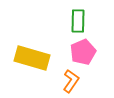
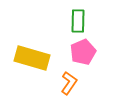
orange L-shape: moved 2 px left, 2 px down
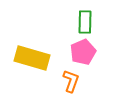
green rectangle: moved 7 px right, 1 px down
orange L-shape: moved 2 px right, 2 px up; rotated 15 degrees counterclockwise
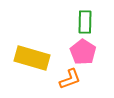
pink pentagon: rotated 15 degrees counterclockwise
orange L-shape: moved 1 px left, 2 px up; rotated 50 degrees clockwise
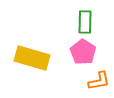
orange L-shape: moved 29 px right, 2 px down; rotated 10 degrees clockwise
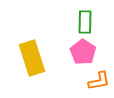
yellow rectangle: rotated 56 degrees clockwise
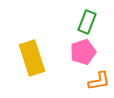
green rectangle: moved 2 px right; rotated 20 degrees clockwise
pink pentagon: rotated 20 degrees clockwise
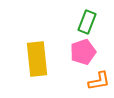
yellow rectangle: moved 5 px right, 1 px down; rotated 12 degrees clockwise
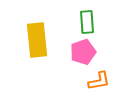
green rectangle: rotated 25 degrees counterclockwise
yellow rectangle: moved 19 px up
